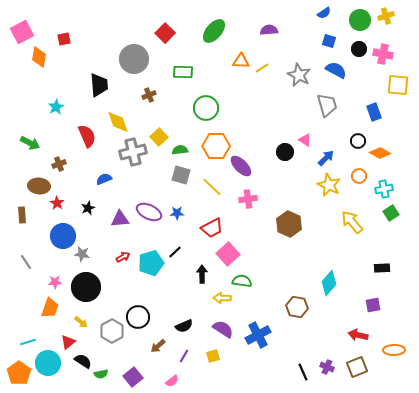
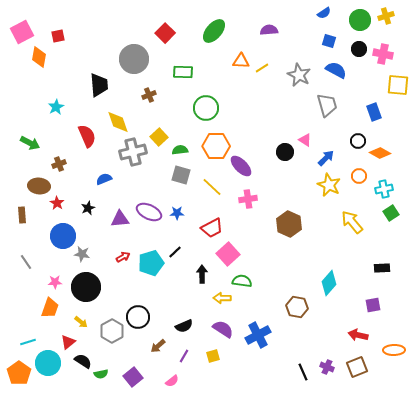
red square at (64, 39): moved 6 px left, 3 px up
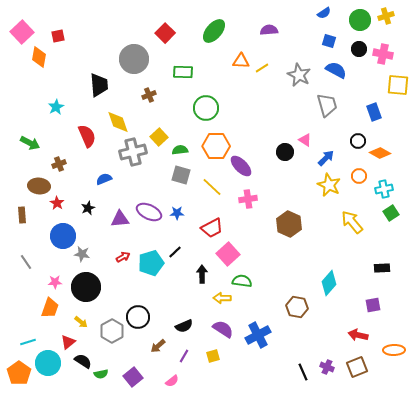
pink square at (22, 32): rotated 15 degrees counterclockwise
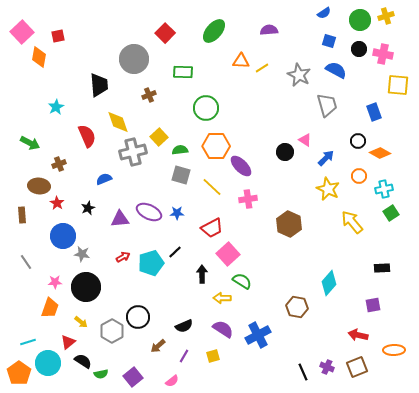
yellow star at (329, 185): moved 1 px left, 4 px down
green semicircle at (242, 281): rotated 24 degrees clockwise
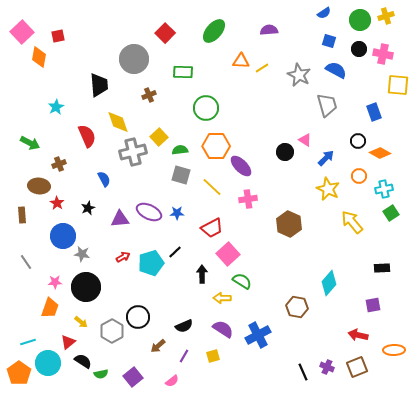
blue semicircle at (104, 179): rotated 84 degrees clockwise
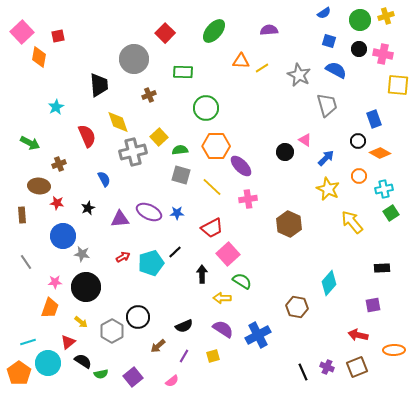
blue rectangle at (374, 112): moved 7 px down
red star at (57, 203): rotated 24 degrees counterclockwise
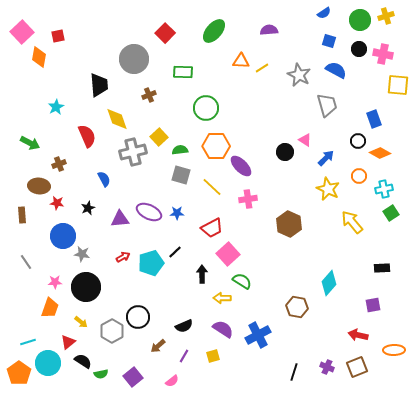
yellow diamond at (118, 122): moved 1 px left, 3 px up
black line at (303, 372): moved 9 px left; rotated 42 degrees clockwise
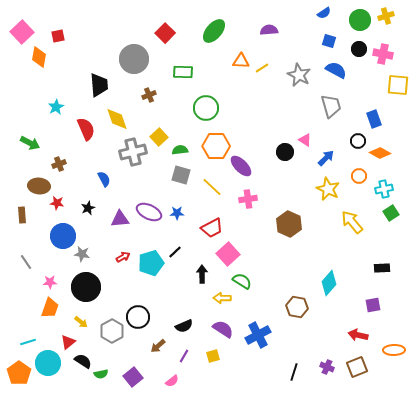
gray trapezoid at (327, 105): moved 4 px right, 1 px down
red semicircle at (87, 136): moved 1 px left, 7 px up
pink star at (55, 282): moved 5 px left
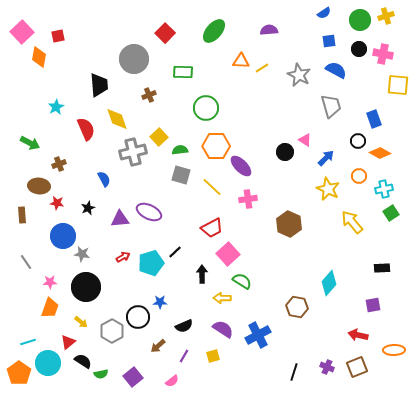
blue square at (329, 41): rotated 24 degrees counterclockwise
blue star at (177, 213): moved 17 px left, 89 px down
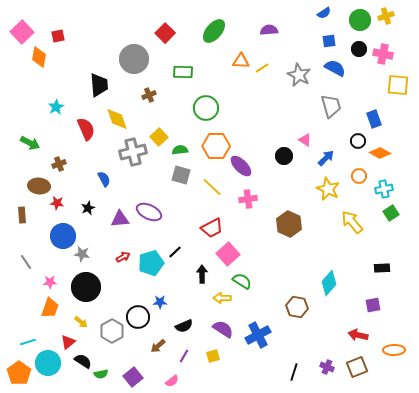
blue semicircle at (336, 70): moved 1 px left, 2 px up
black circle at (285, 152): moved 1 px left, 4 px down
